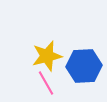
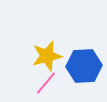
pink line: rotated 70 degrees clockwise
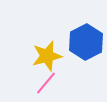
blue hexagon: moved 2 px right, 24 px up; rotated 24 degrees counterclockwise
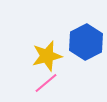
pink line: rotated 10 degrees clockwise
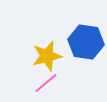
blue hexagon: rotated 24 degrees counterclockwise
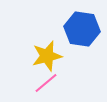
blue hexagon: moved 4 px left, 13 px up
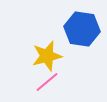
pink line: moved 1 px right, 1 px up
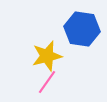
pink line: rotated 15 degrees counterclockwise
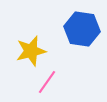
yellow star: moved 16 px left, 5 px up
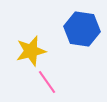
pink line: rotated 70 degrees counterclockwise
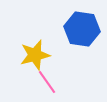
yellow star: moved 4 px right, 4 px down
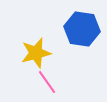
yellow star: moved 1 px right, 2 px up
